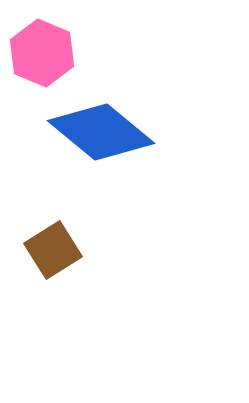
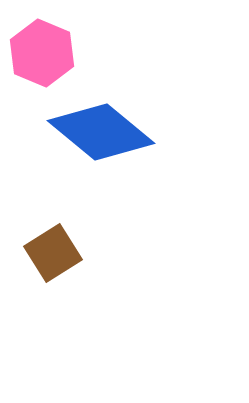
brown square: moved 3 px down
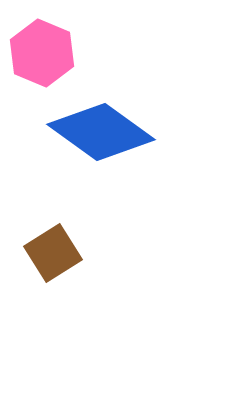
blue diamond: rotated 4 degrees counterclockwise
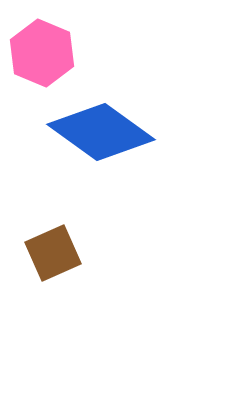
brown square: rotated 8 degrees clockwise
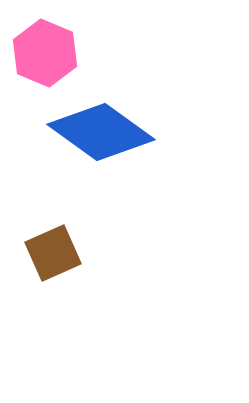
pink hexagon: moved 3 px right
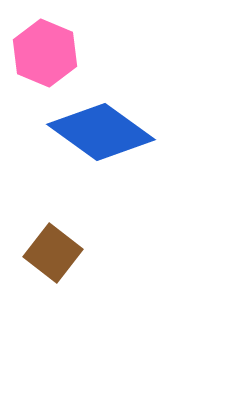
brown square: rotated 28 degrees counterclockwise
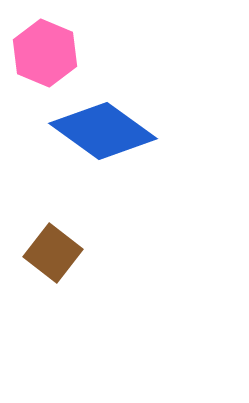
blue diamond: moved 2 px right, 1 px up
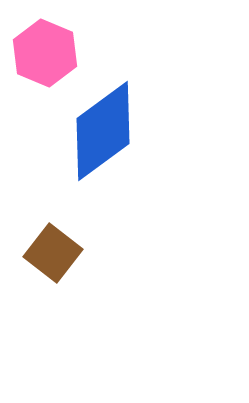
blue diamond: rotated 72 degrees counterclockwise
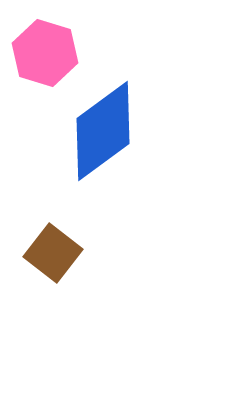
pink hexagon: rotated 6 degrees counterclockwise
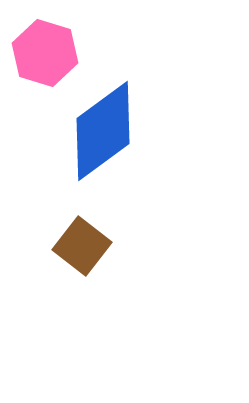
brown square: moved 29 px right, 7 px up
